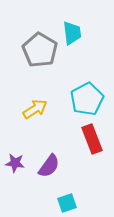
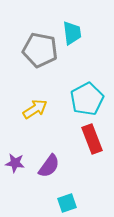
gray pentagon: rotated 20 degrees counterclockwise
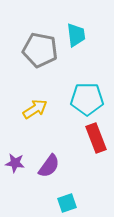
cyan trapezoid: moved 4 px right, 2 px down
cyan pentagon: rotated 28 degrees clockwise
red rectangle: moved 4 px right, 1 px up
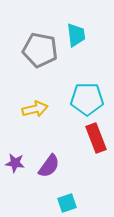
yellow arrow: rotated 20 degrees clockwise
